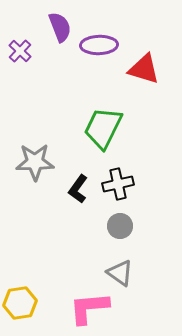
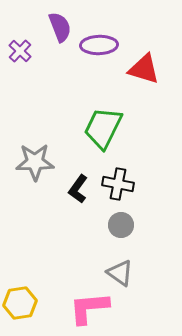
black cross: rotated 24 degrees clockwise
gray circle: moved 1 px right, 1 px up
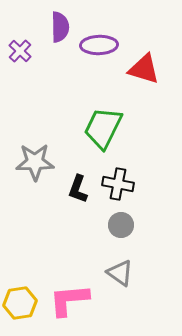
purple semicircle: rotated 20 degrees clockwise
black L-shape: rotated 16 degrees counterclockwise
pink L-shape: moved 20 px left, 8 px up
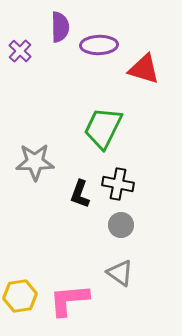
black L-shape: moved 2 px right, 5 px down
yellow hexagon: moved 7 px up
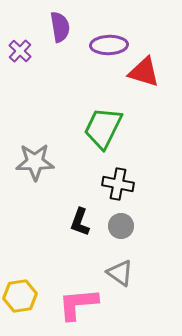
purple semicircle: rotated 8 degrees counterclockwise
purple ellipse: moved 10 px right
red triangle: moved 3 px down
black L-shape: moved 28 px down
gray circle: moved 1 px down
pink L-shape: moved 9 px right, 4 px down
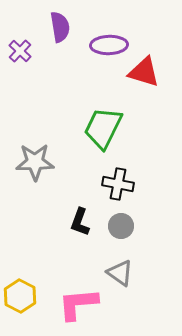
yellow hexagon: rotated 24 degrees counterclockwise
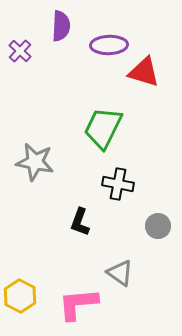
purple semicircle: moved 1 px right, 1 px up; rotated 12 degrees clockwise
gray star: rotated 12 degrees clockwise
gray circle: moved 37 px right
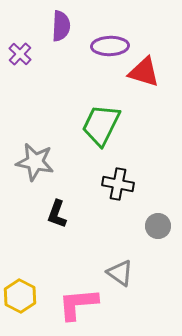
purple ellipse: moved 1 px right, 1 px down
purple cross: moved 3 px down
green trapezoid: moved 2 px left, 3 px up
black L-shape: moved 23 px left, 8 px up
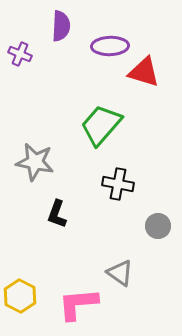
purple cross: rotated 20 degrees counterclockwise
green trapezoid: rotated 15 degrees clockwise
